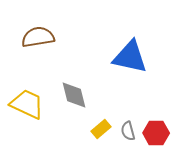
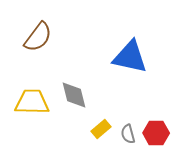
brown semicircle: rotated 136 degrees clockwise
yellow trapezoid: moved 5 px right, 2 px up; rotated 24 degrees counterclockwise
gray semicircle: moved 3 px down
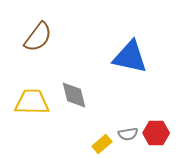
yellow rectangle: moved 1 px right, 15 px down
gray semicircle: rotated 84 degrees counterclockwise
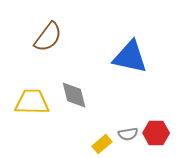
brown semicircle: moved 10 px right
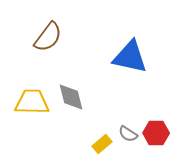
gray diamond: moved 3 px left, 2 px down
gray semicircle: rotated 42 degrees clockwise
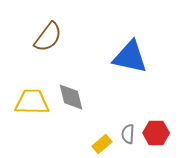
gray semicircle: rotated 60 degrees clockwise
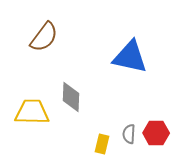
brown semicircle: moved 4 px left
gray diamond: rotated 16 degrees clockwise
yellow trapezoid: moved 10 px down
gray semicircle: moved 1 px right
yellow rectangle: rotated 36 degrees counterclockwise
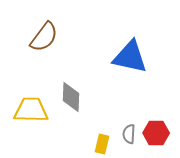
yellow trapezoid: moved 1 px left, 2 px up
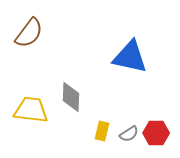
brown semicircle: moved 15 px left, 4 px up
yellow trapezoid: rotated 6 degrees clockwise
gray semicircle: rotated 126 degrees counterclockwise
yellow rectangle: moved 13 px up
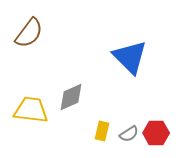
blue triangle: rotated 33 degrees clockwise
gray diamond: rotated 64 degrees clockwise
